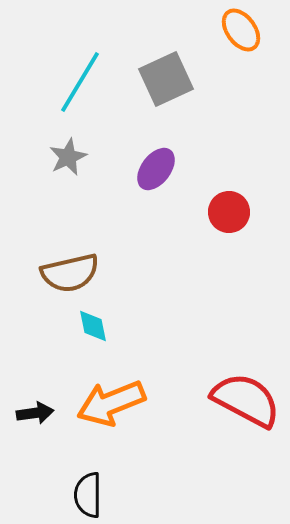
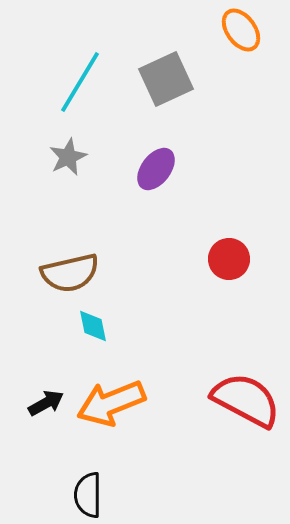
red circle: moved 47 px down
black arrow: moved 11 px right, 10 px up; rotated 21 degrees counterclockwise
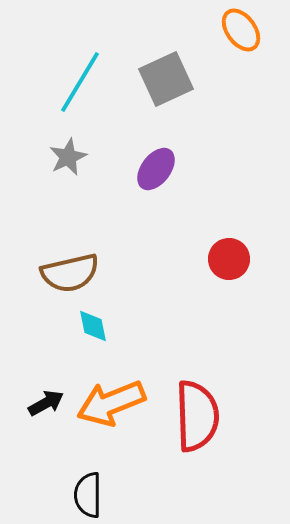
red semicircle: moved 49 px left, 16 px down; rotated 60 degrees clockwise
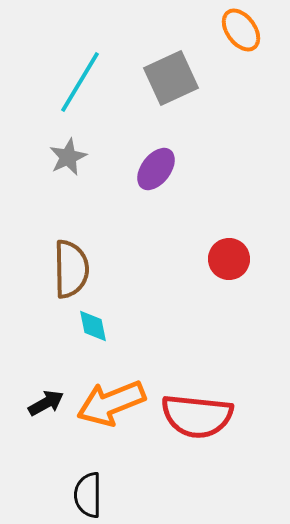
gray square: moved 5 px right, 1 px up
brown semicircle: moved 1 px right, 4 px up; rotated 78 degrees counterclockwise
red semicircle: rotated 98 degrees clockwise
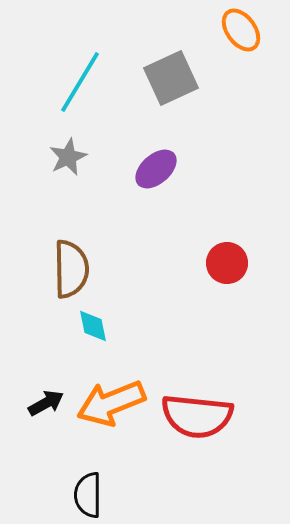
purple ellipse: rotated 12 degrees clockwise
red circle: moved 2 px left, 4 px down
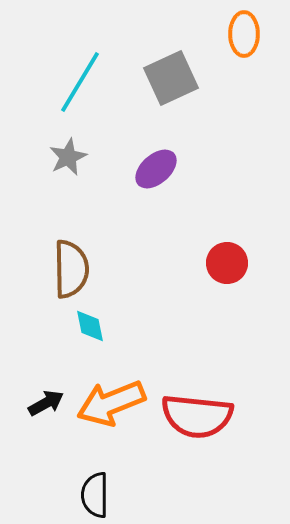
orange ellipse: moved 3 px right, 4 px down; rotated 36 degrees clockwise
cyan diamond: moved 3 px left
black semicircle: moved 7 px right
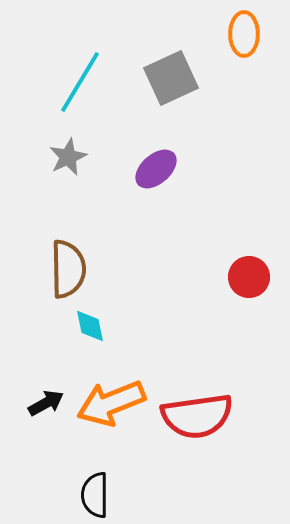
red circle: moved 22 px right, 14 px down
brown semicircle: moved 3 px left
red semicircle: rotated 14 degrees counterclockwise
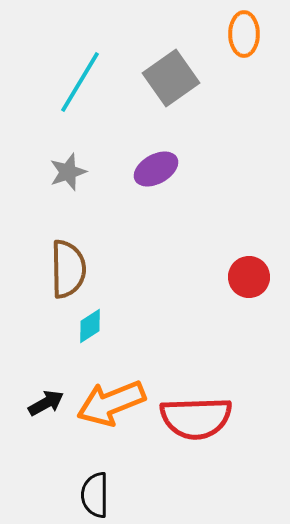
gray square: rotated 10 degrees counterclockwise
gray star: moved 15 px down; rotated 6 degrees clockwise
purple ellipse: rotated 12 degrees clockwise
cyan diamond: rotated 69 degrees clockwise
red semicircle: moved 1 px left, 2 px down; rotated 6 degrees clockwise
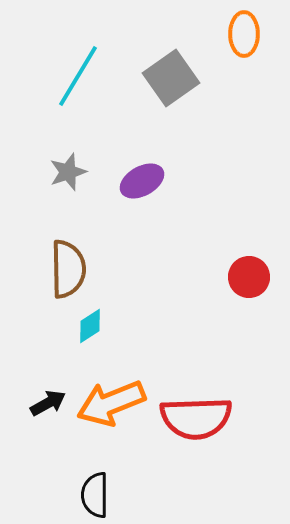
cyan line: moved 2 px left, 6 px up
purple ellipse: moved 14 px left, 12 px down
black arrow: moved 2 px right
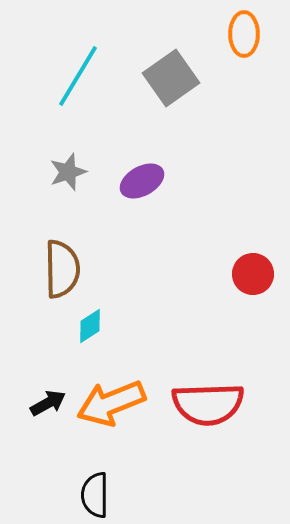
brown semicircle: moved 6 px left
red circle: moved 4 px right, 3 px up
red semicircle: moved 12 px right, 14 px up
